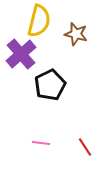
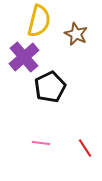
brown star: rotated 10 degrees clockwise
purple cross: moved 3 px right, 3 px down
black pentagon: moved 2 px down
red line: moved 1 px down
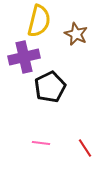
purple cross: rotated 28 degrees clockwise
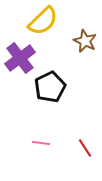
yellow semicircle: moved 4 px right; rotated 32 degrees clockwise
brown star: moved 9 px right, 7 px down
purple cross: moved 4 px left, 1 px down; rotated 24 degrees counterclockwise
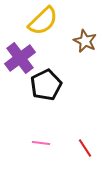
black pentagon: moved 4 px left, 2 px up
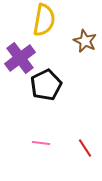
yellow semicircle: moved 1 px right, 1 px up; rotated 36 degrees counterclockwise
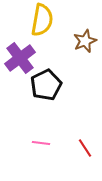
yellow semicircle: moved 2 px left
brown star: rotated 25 degrees clockwise
